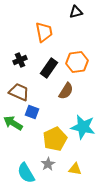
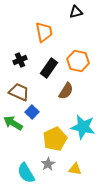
orange hexagon: moved 1 px right, 1 px up; rotated 20 degrees clockwise
blue square: rotated 24 degrees clockwise
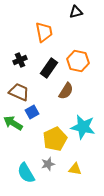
blue square: rotated 16 degrees clockwise
gray star: rotated 16 degrees clockwise
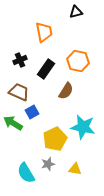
black rectangle: moved 3 px left, 1 px down
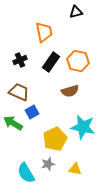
black rectangle: moved 5 px right, 7 px up
brown semicircle: moved 4 px right; rotated 42 degrees clockwise
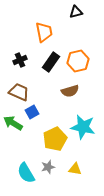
orange hexagon: rotated 25 degrees counterclockwise
gray star: moved 3 px down
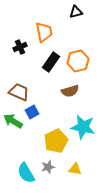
black cross: moved 13 px up
green arrow: moved 2 px up
yellow pentagon: moved 1 px right, 2 px down
